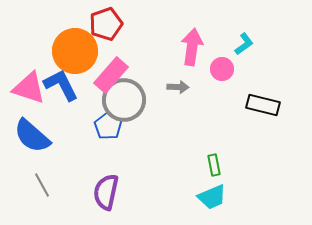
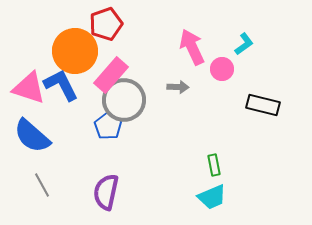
pink arrow: rotated 33 degrees counterclockwise
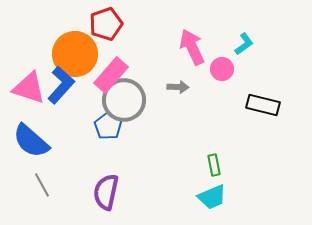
orange circle: moved 3 px down
blue L-shape: rotated 69 degrees clockwise
blue semicircle: moved 1 px left, 5 px down
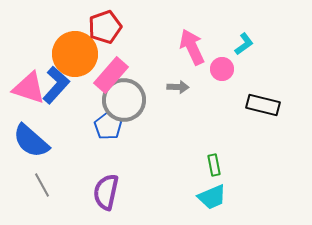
red pentagon: moved 1 px left, 3 px down
blue L-shape: moved 5 px left
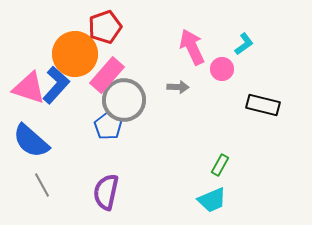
pink rectangle: moved 4 px left
green rectangle: moved 6 px right; rotated 40 degrees clockwise
cyan trapezoid: moved 3 px down
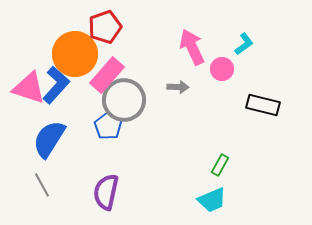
blue semicircle: moved 18 px right, 2 px up; rotated 81 degrees clockwise
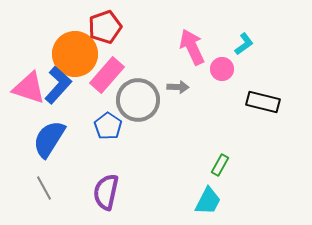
blue L-shape: moved 2 px right
gray circle: moved 14 px right
black rectangle: moved 3 px up
gray line: moved 2 px right, 3 px down
cyan trapezoid: moved 4 px left, 1 px down; rotated 40 degrees counterclockwise
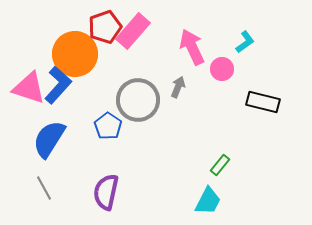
cyan L-shape: moved 1 px right, 2 px up
pink rectangle: moved 26 px right, 44 px up
gray arrow: rotated 70 degrees counterclockwise
green rectangle: rotated 10 degrees clockwise
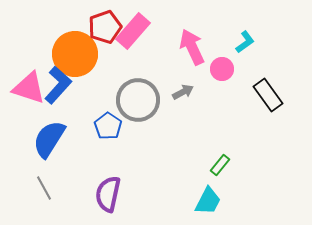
gray arrow: moved 5 px right, 5 px down; rotated 40 degrees clockwise
black rectangle: moved 5 px right, 7 px up; rotated 40 degrees clockwise
purple semicircle: moved 2 px right, 2 px down
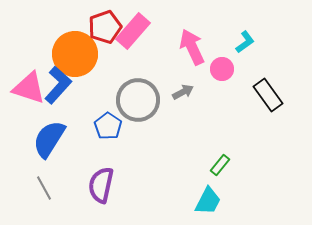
purple semicircle: moved 7 px left, 9 px up
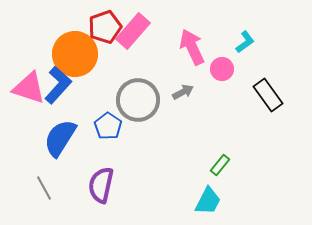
blue semicircle: moved 11 px right, 1 px up
